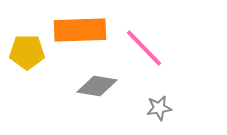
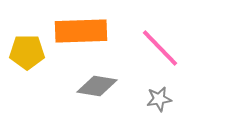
orange rectangle: moved 1 px right, 1 px down
pink line: moved 16 px right
gray star: moved 9 px up
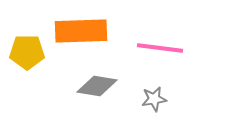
pink line: rotated 39 degrees counterclockwise
gray star: moved 5 px left
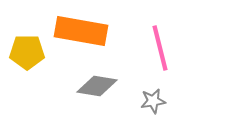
orange rectangle: rotated 12 degrees clockwise
pink line: rotated 69 degrees clockwise
gray star: moved 1 px left, 2 px down
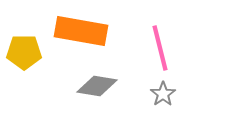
yellow pentagon: moved 3 px left
gray star: moved 10 px right, 7 px up; rotated 25 degrees counterclockwise
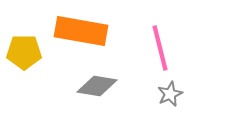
gray star: moved 7 px right; rotated 10 degrees clockwise
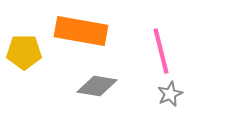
pink line: moved 1 px right, 3 px down
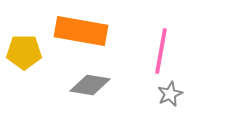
pink line: rotated 24 degrees clockwise
gray diamond: moved 7 px left, 1 px up
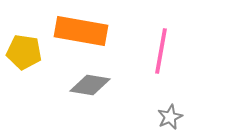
yellow pentagon: rotated 8 degrees clockwise
gray star: moved 23 px down
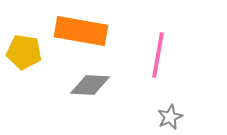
pink line: moved 3 px left, 4 px down
gray diamond: rotated 6 degrees counterclockwise
